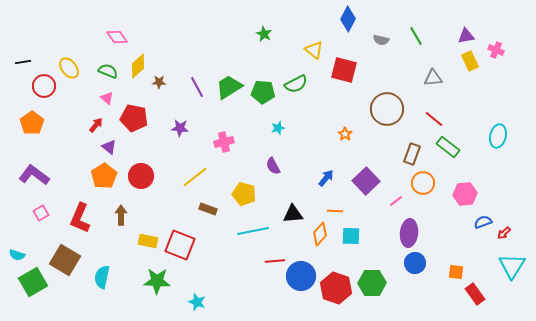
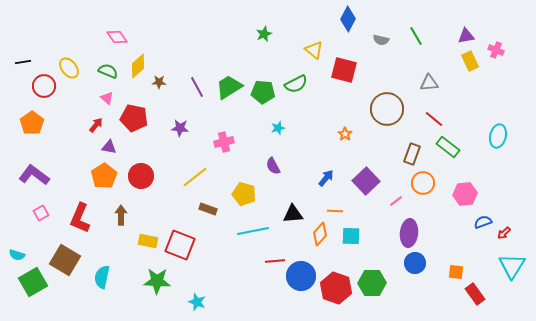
green star at (264, 34): rotated 21 degrees clockwise
gray triangle at (433, 78): moved 4 px left, 5 px down
purple triangle at (109, 147): rotated 28 degrees counterclockwise
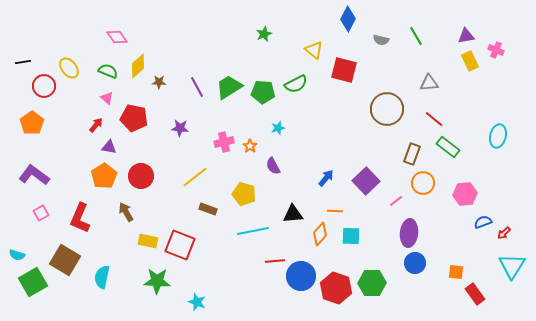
orange star at (345, 134): moved 95 px left, 12 px down
brown arrow at (121, 215): moved 5 px right, 3 px up; rotated 30 degrees counterclockwise
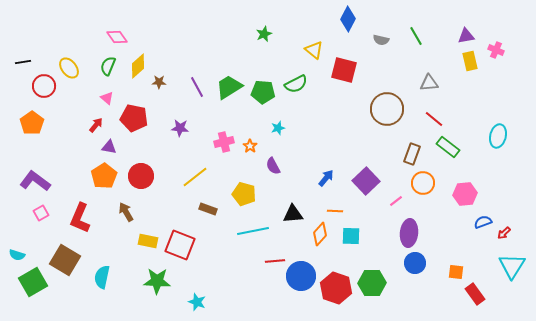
yellow rectangle at (470, 61): rotated 12 degrees clockwise
green semicircle at (108, 71): moved 5 px up; rotated 90 degrees counterclockwise
purple L-shape at (34, 175): moved 1 px right, 6 px down
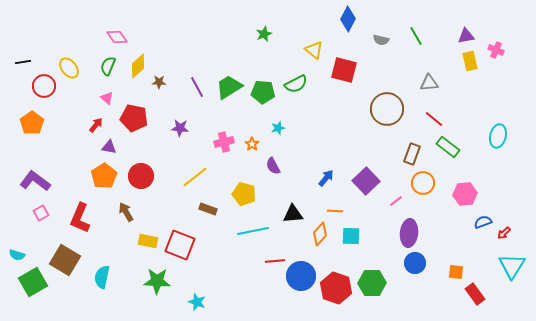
orange star at (250, 146): moved 2 px right, 2 px up
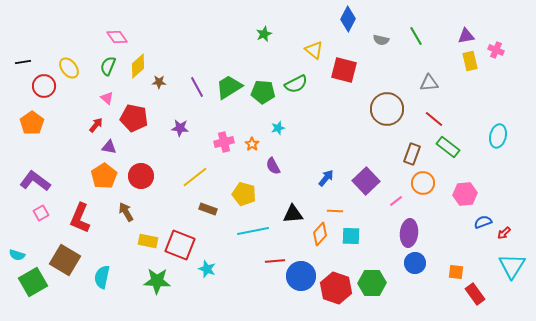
cyan star at (197, 302): moved 10 px right, 33 px up
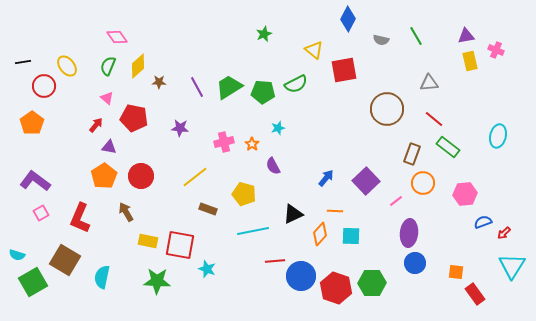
yellow ellipse at (69, 68): moved 2 px left, 2 px up
red square at (344, 70): rotated 24 degrees counterclockwise
black triangle at (293, 214): rotated 20 degrees counterclockwise
red square at (180, 245): rotated 12 degrees counterclockwise
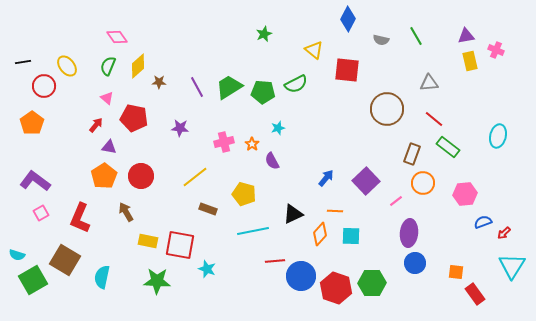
red square at (344, 70): moved 3 px right; rotated 16 degrees clockwise
purple semicircle at (273, 166): moved 1 px left, 5 px up
green square at (33, 282): moved 2 px up
